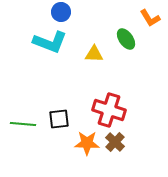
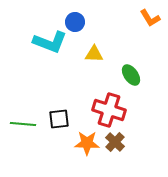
blue circle: moved 14 px right, 10 px down
green ellipse: moved 5 px right, 36 px down
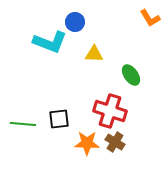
red cross: moved 1 px right, 1 px down
brown cross: rotated 12 degrees counterclockwise
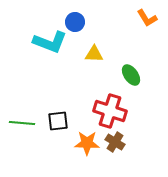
orange L-shape: moved 3 px left
black square: moved 1 px left, 2 px down
green line: moved 1 px left, 1 px up
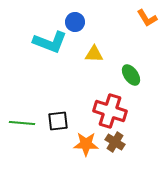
orange star: moved 1 px left, 1 px down
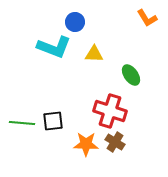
cyan L-shape: moved 4 px right, 5 px down
black square: moved 5 px left
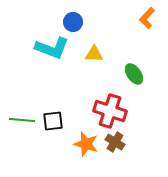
orange L-shape: rotated 75 degrees clockwise
blue circle: moved 2 px left
cyan L-shape: moved 2 px left, 1 px down
green ellipse: moved 3 px right, 1 px up
green line: moved 3 px up
orange star: rotated 15 degrees clockwise
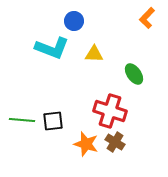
blue circle: moved 1 px right, 1 px up
